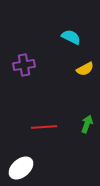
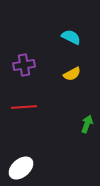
yellow semicircle: moved 13 px left, 5 px down
red line: moved 20 px left, 20 px up
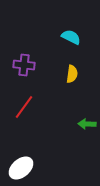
purple cross: rotated 15 degrees clockwise
yellow semicircle: rotated 54 degrees counterclockwise
red line: rotated 50 degrees counterclockwise
green arrow: rotated 108 degrees counterclockwise
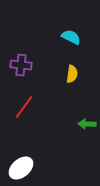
purple cross: moved 3 px left
